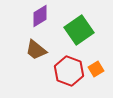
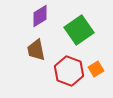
brown trapezoid: rotated 40 degrees clockwise
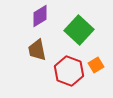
green square: rotated 12 degrees counterclockwise
brown trapezoid: moved 1 px right
orange square: moved 4 px up
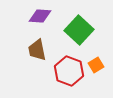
purple diamond: rotated 35 degrees clockwise
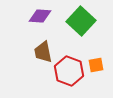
green square: moved 2 px right, 9 px up
brown trapezoid: moved 6 px right, 2 px down
orange square: rotated 21 degrees clockwise
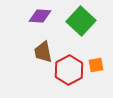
red hexagon: moved 1 px up; rotated 12 degrees clockwise
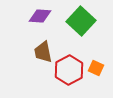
orange square: moved 3 px down; rotated 35 degrees clockwise
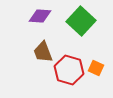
brown trapezoid: rotated 10 degrees counterclockwise
red hexagon: rotated 16 degrees counterclockwise
